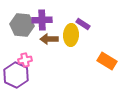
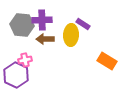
brown arrow: moved 4 px left
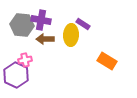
purple cross: moved 1 px left; rotated 12 degrees clockwise
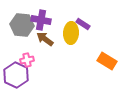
yellow ellipse: moved 2 px up
brown arrow: rotated 36 degrees clockwise
pink cross: moved 2 px right
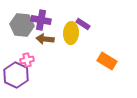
brown arrow: rotated 30 degrees counterclockwise
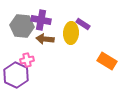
gray hexagon: moved 1 px down
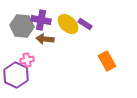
purple rectangle: moved 2 px right
yellow ellipse: moved 3 px left, 9 px up; rotated 50 degrees counterclockwise
orange rectangle: rotated 30 degrees clockwise
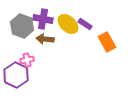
purple cross: moved 2 px right, 1 px up
gray hexagon: rotated 15 degrees clockwise
orange rectangle: moved 19 px up
